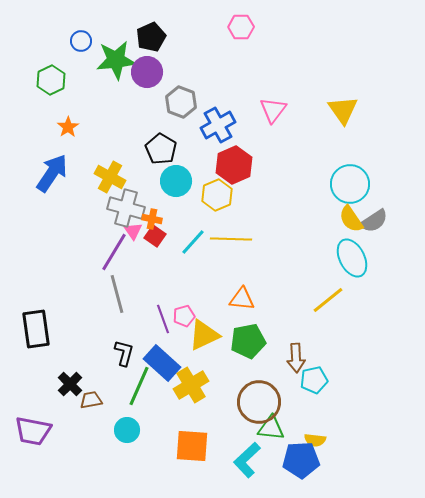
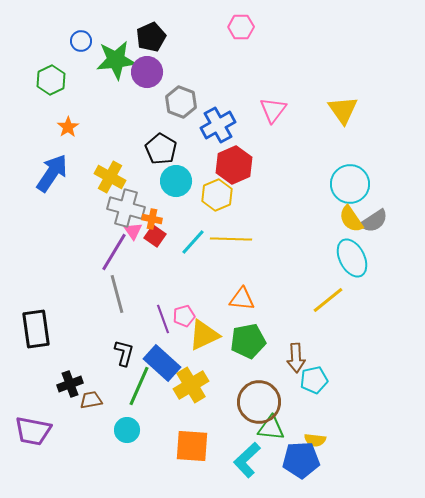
black cross at (70, 384): rotated 25 degrees clockwise
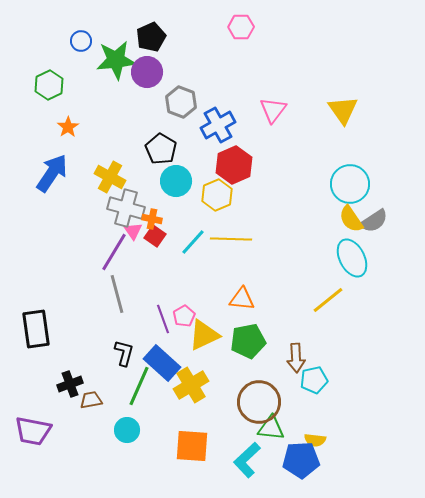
green hexagon at (51, 80): moved 2 px left, 5 px down
pink pentagon at (184, 316): rotated 15 degrees counterclockwise
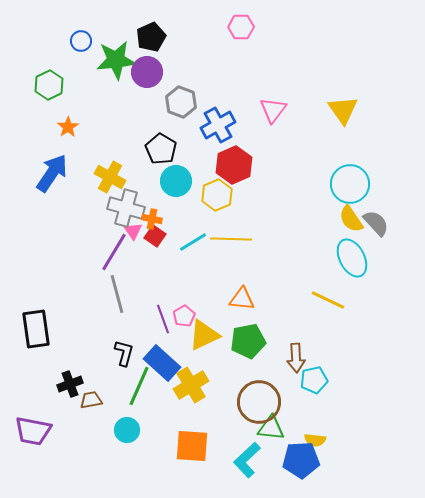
gray semicircle at (374, 221): moved 2 px right, 2 px down; rotated 100 degrees counterclockwise
cyan line at (193, 242): rotated 16 degrees clockwise
yellow line at (328, 300): rotated 64 degrees clockwise
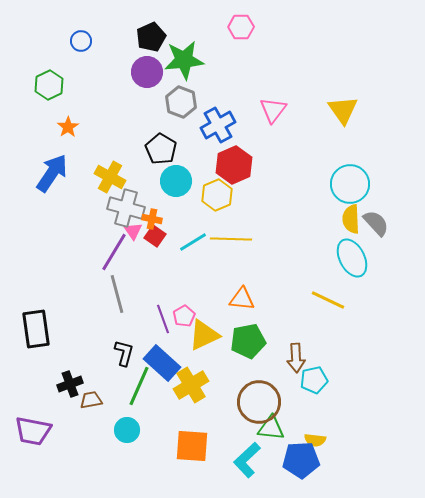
green star at (116, 60): moved 68 px right
yellow semicircle at (351, 219): rotated 32 degrees clockwise
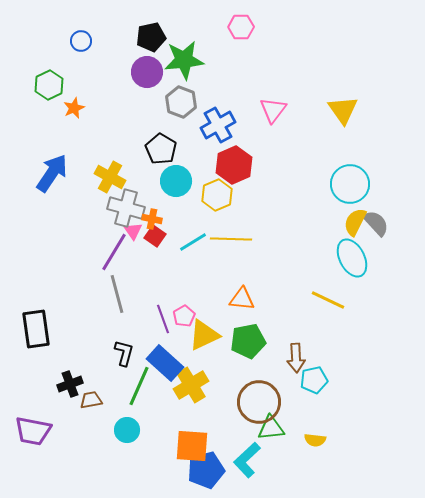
black pentagon at (151, 37): rotated 12 degrees clockwise
orange star at (68, 127): moved 6 px right, 19 px up; rotated 10 degrees clockwise
yellow semicircle at (351, 219): moved 4 px right, 3 px down; rotated 28 degrees clockwise
blue rectangle at (162, 363): moved 3 px right
green triangle at (271, 428): rotated 12 degrees counterclockwise
blue pentagon at (301, 460): moved 95 px left, 10 px down; rotated 12 degrees counterclockwise
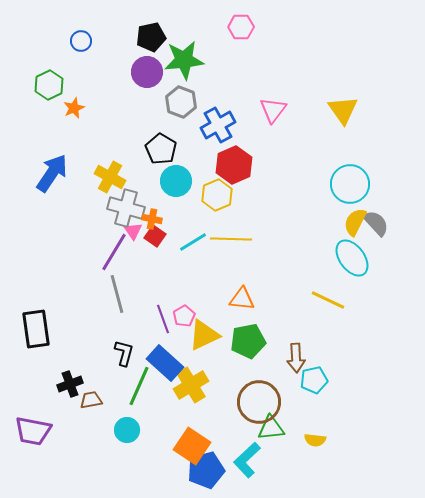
cyan ellipse at (352, 258): rotated 9 degrees counterclockwise
orange square at (192, 446): rotated 30 degrees clockwise
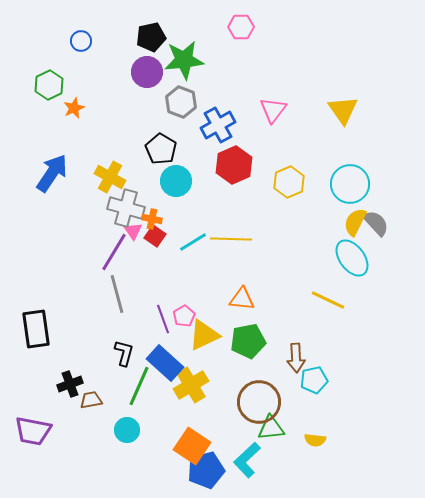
yellow hexagon at (217, 195): moved 72 px right, 13 px up
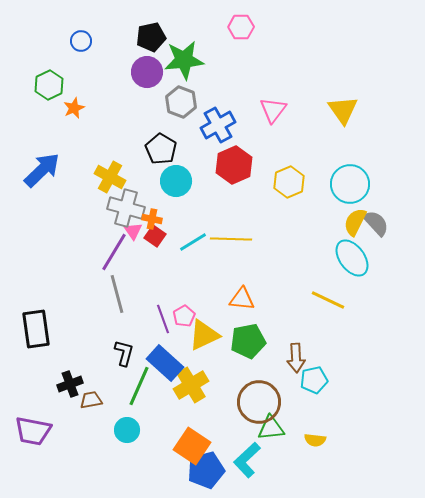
blue arrow at (52, 173): moved 10 px left, 3 px up; rotated 12 degrees clockwise
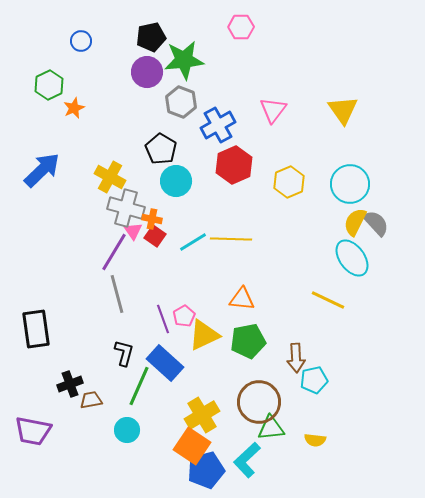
yellow cross at (191, 385): moved 11 px right, 30 px down
